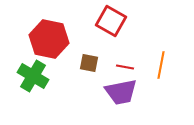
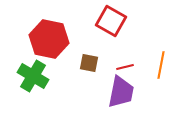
red line: rotated 24 degrees counterclockwise
purple trapezoid: rotated 68 degrees counterclockwise
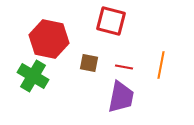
red square: rotated 16 degrees counterclockwise
red line: moved 1 px left; rotated 24 degrees clockwise
purple trapezoid: moved 5 px down
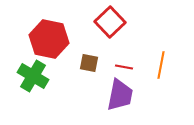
red square: moved 1 px left, 1 px down; rotated 32 degrees clockwise
purple trapezoid: moved 1 px left, 2 px up
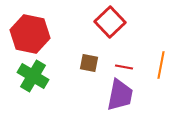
red hexagon: moved 19 px left, 5 px up
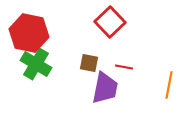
red hexagon: moved 1 px left, 1 px up
orange line: moved 8 px right, 20 px down
green cross: moved 3 px right, 12 px up
purple trapezoid: moved 15 px left, 7 px up
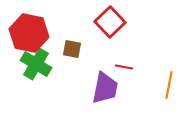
brown square: moved 17 px left, 14 px up
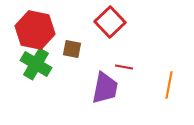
red hexagon: moved 6 px right, 3 px up
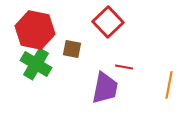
red square: moved 2 px left
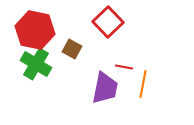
brown square: rotated 18 degrees clockwise
orange line: moved 26 px left, 1 px up
